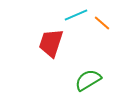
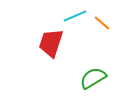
cyan line: moved 1 px left, 1 px down
green semicircle: moved 5 px right, 2 px up
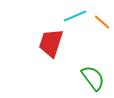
orange line: moved 1 px up
green semicircle: rotated 84 degrees clockwise
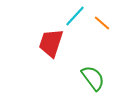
cyan line: rotated 25 degrees counterclockwise
orange line: moved 1 px down
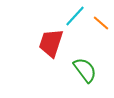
orange line: moved 1 px left
green semicircle: moved 8 px left, 8 px up
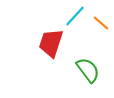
green semicircle: moved 3 px right
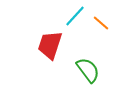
red trapezoid: moved 1 px left, 2 px down
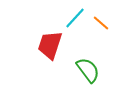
cyan line: moved 2 px down
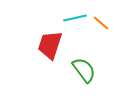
cyan line: rotated 35 degrees clockwise
green semicircle: moved 4 px left
